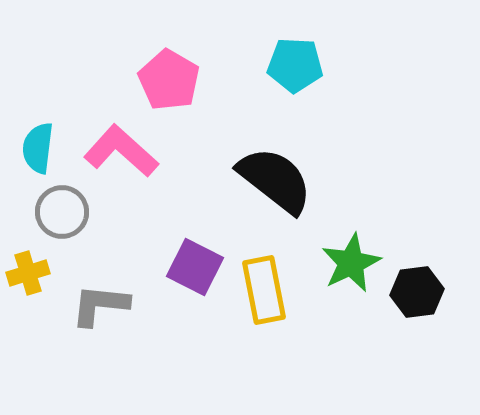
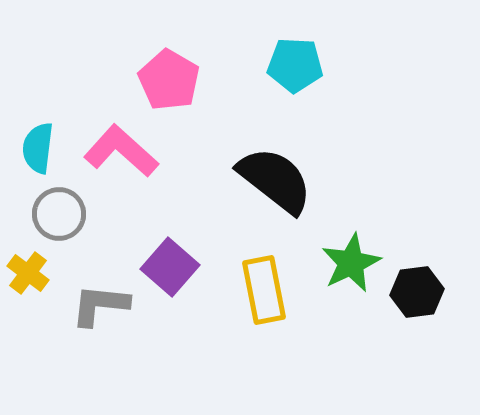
gray circle: moved 3 px left, 2 px down
purple square: moved 25 px left; rotated 14 degrees clockwise
yellow cross: rotated 36 degrees counterclockwise
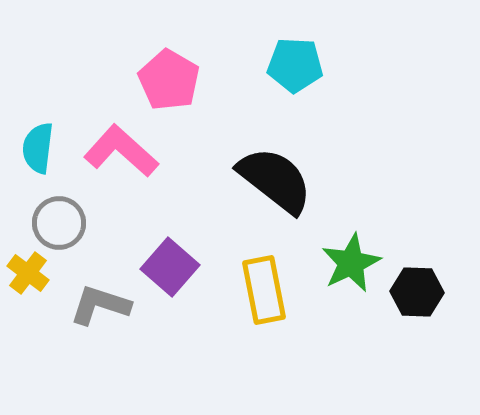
gray circle: moved 9 px down
black hexagon: rotated 9 degrees clockwise
gray L-shape: rotated 12 degrees clockwise
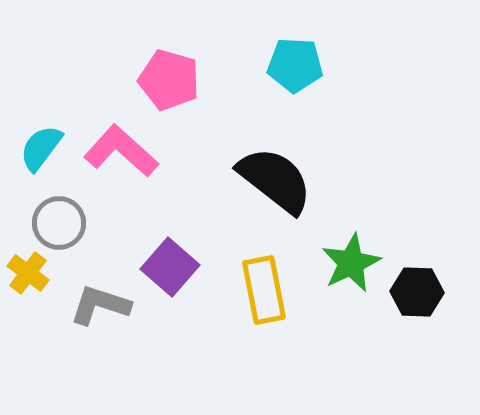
pink pentagon: rotated 14 degrees counterclockwise
cyan semicircle: moved 3 px right; rotated 30 degrees clockwise
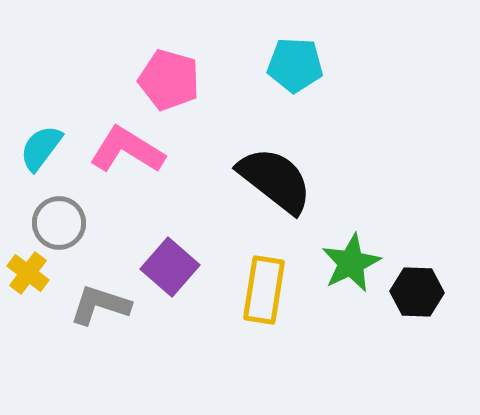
pink L-shape: moved 6 px right, 1 px up; rotated 10 degrees counterclockwise
yellow rectangle: rotated 20 degrees clockwise
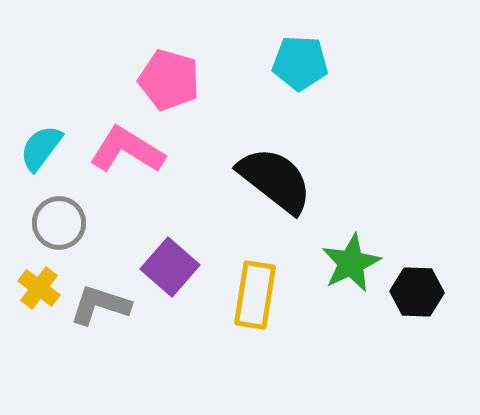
cyan pentagon: moved 5 px right, 2 px up
yellow cross: moved 11 px right, 15 px down
yellow rectangle: moved 9 px left, 5 px down
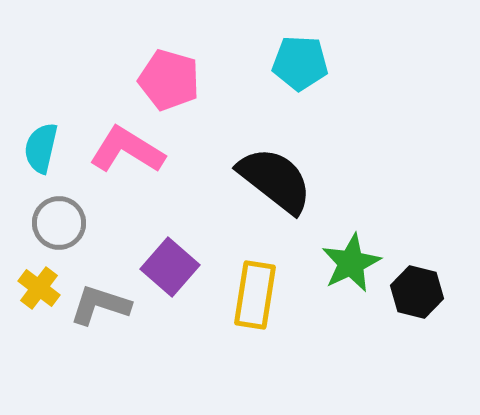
cyan semicircle: rotated 24 degrees counterclockwise
black hexagon: rotated 12 degrees clockwise
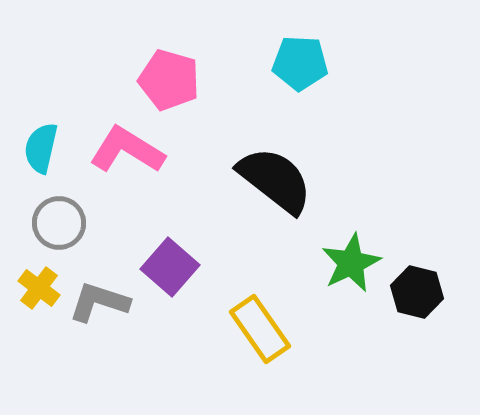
yellow rectangle: moved 5 px right, 34 px down; rotated 44 degrees counterclockwise
gray L-shape: moved 1 px left, 3 px up
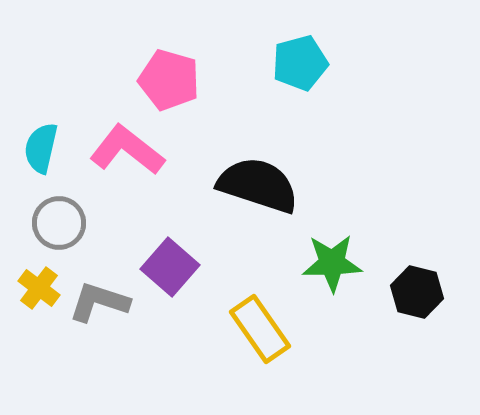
cyan pentagon: rotated 18 degrees counterclockwise
pink L-shape: rotated 6 degrees clockwise
black semicircle: moved 17 px left, 5 px down; rotated 20 degrees counterclockwise
green star: moved 19 px left; rotated 24 degrees clockwise
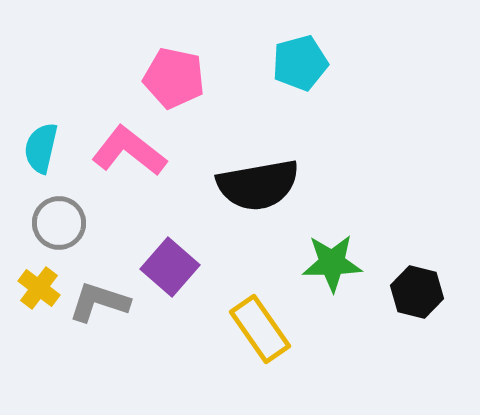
pink pentagon: moved 5 px right, 2 px up; rotated 4 degrees counterclockwise
pink L-shape: moved 2 px right, 1 px down
black semicircle: rotated 152 degrees clockwise
